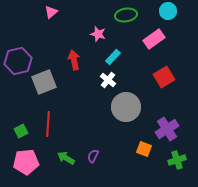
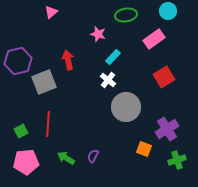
red arrow: moved 6 px left
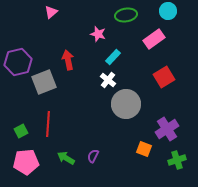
purple hexagon: moved 1 px down
gray circle: moved 3 px up
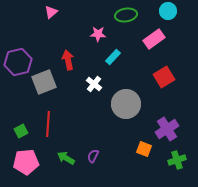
pink star: rotated 14 degrees counterclockwise
white cross: moved 14 px left, 4 px down
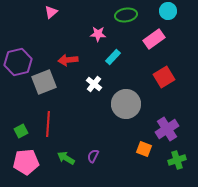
red arrow: rotated 84 degrees counterclockwise
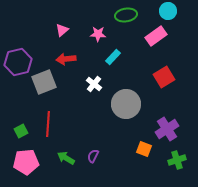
pink triangle: moved 11 px right, 18 px down
pink rectangle: moved 2 px right, 3 px up
red arrow: moved 2 px left, 1 px up
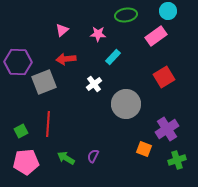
purple hexagon: rotated 16 degrees clockwise
white cross: rotated 14 degrees clockwise
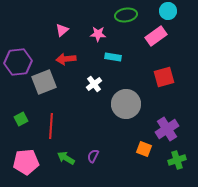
cyan rectangle: rotated 56 degrees clockwise
purple hexagon: rotated 8 degrees counterclockwise
red square: rotated 15 degrees clockwise
red line: moved 3 px right, 2 px down
green square: moved 12 px up
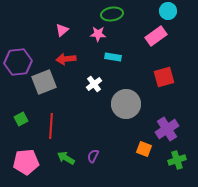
green ellipse: moved 14 px left, 1 px up
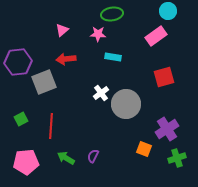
white cross: moved 7 px right, 9 px down
green cross: moved 2 px up
